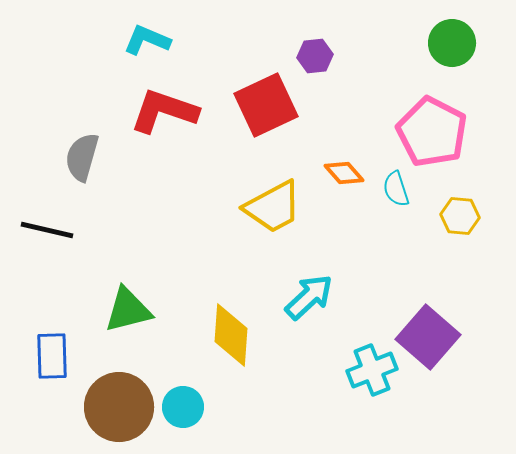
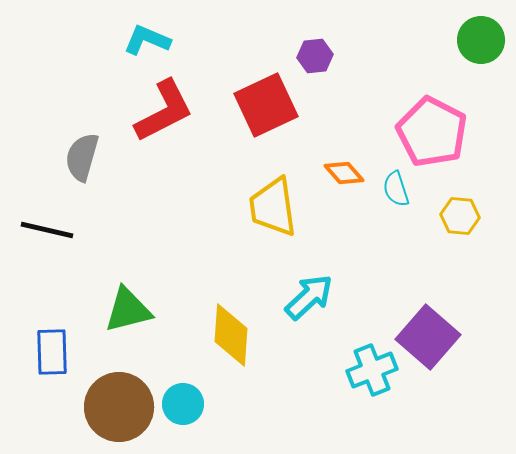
green circle: moved 29 px right, 3 px up
red L-shape: rotated 134 degrees clockwise
yellow trapezoid: rotated 110 degrees clockwise
blue rectangle: moved 4 px up
cyan circle: moved 3 px up
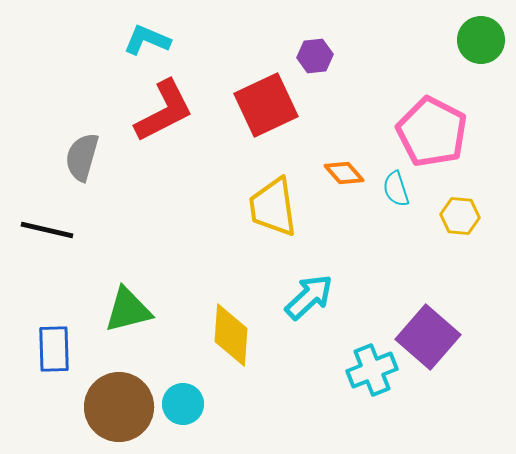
blue rectangle: moved 2 px right, 3 px up
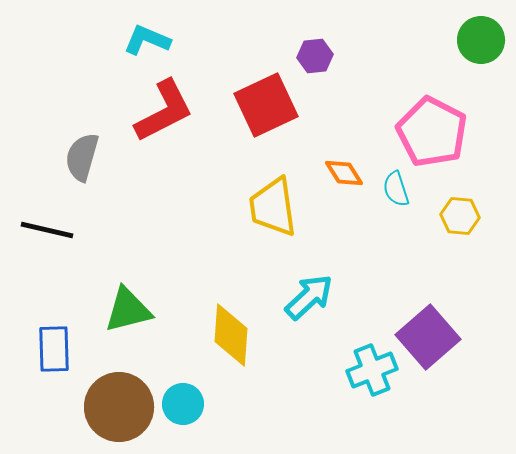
orange diamond: rotated 9 degrees clockwise
purple square: rotated 8 degrees clockwise
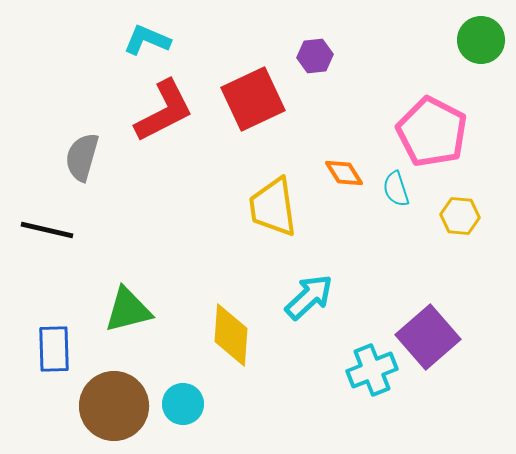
red square: moved 13 px left, 6 px up
brown circle: moved 5 px left, 1 px up
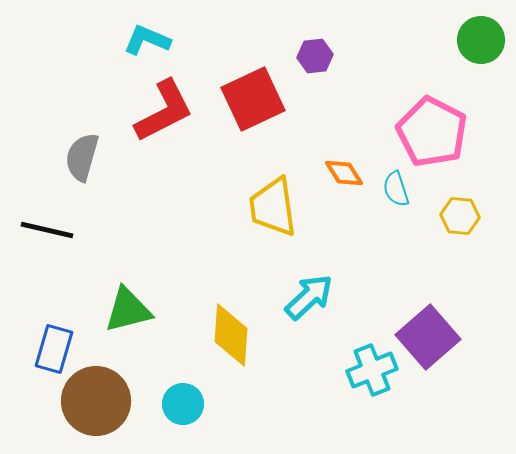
blue rectangle: rotated 18 degrees clockwise
brown circle: moved 18 px left, 5 px up
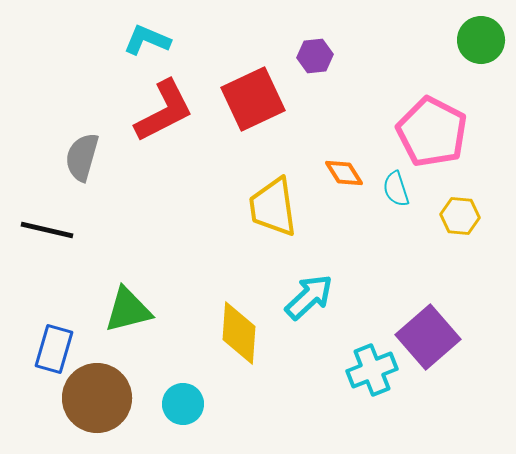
yellow diamond: moved 8 px right, 2 px up
brown circle: moved 1 px right, 3 px up
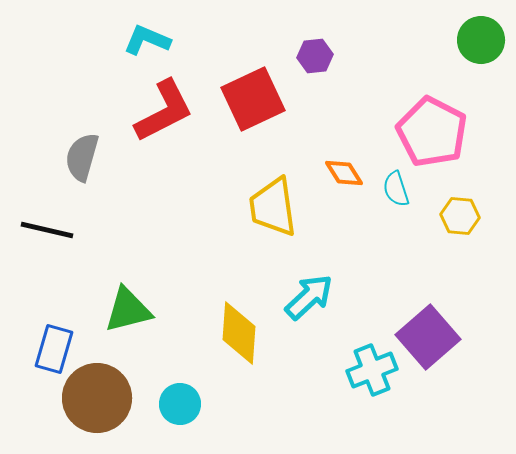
cyan circle: moved 3 px left
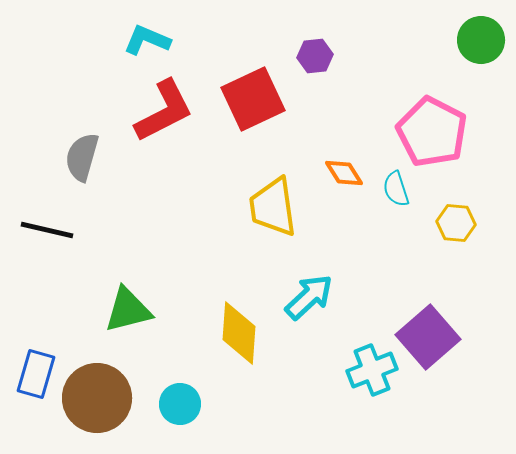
yellow hexagon: moved 4 px left, 7 px down
blue rectangle: moved 18 px left, 25 px down
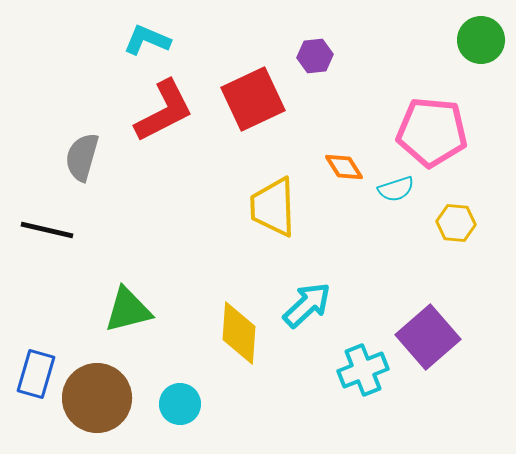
pink pentagon: rotated 22 degrees counterclockwise
orange diamond: moved 6 px up
cyan semicircle: rotated 90 degrees counterclockwise
yellow trapezoid: rotated 6 degrees clockwise
cyan arrow: moved 2 px left, 8 px down
cyan cross: moved 9 px left
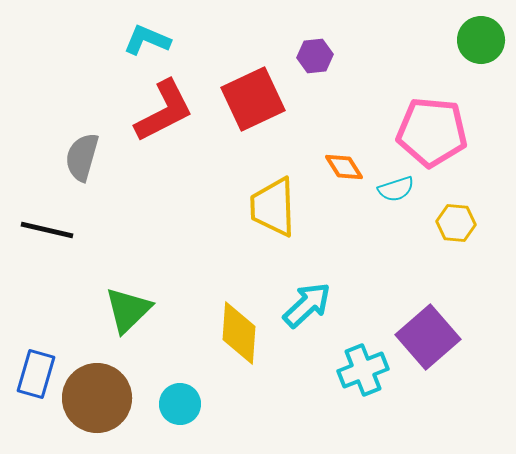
green triangle: rotated 30 degrees counterclockwise
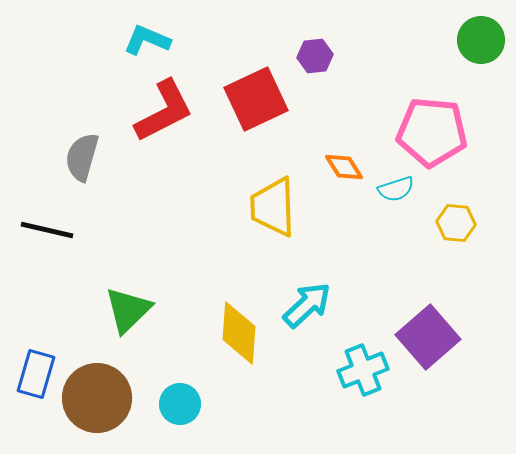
red square: moved 3 px right
